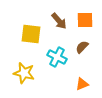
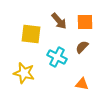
orange square: moved 2 px down
orange triangle: rotated 32 degrees clockwise
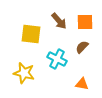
cyan cross: moved 2 px down
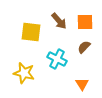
yellow square: moved 2 px up
brown semicircle: moved 2 px right
orange triangle: rotated 48 degrees clockwise
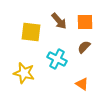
orange triangle: rotated 24 degrees counterclockwise
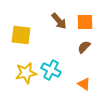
yellow square: moved 10 px left, 3 px down
cyan cross: moved 6 px left, 11 px down
yellow star: moved 2 px right; rotated 25 degrees counterclockwise
orange triangle: moved 2 px right
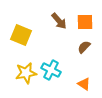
yellow square: rotated 15 degrees clockwise
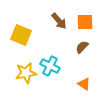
brown semicircle: moved 2 px left
cyan cross: moved 1 px left, 4 px up
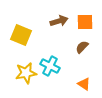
brown arrow: rotated 66 degrees counterclockwise
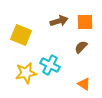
brown semicircle: moved 1 px left
cyan cross: moved 1 px up
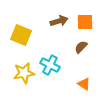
yellow star: moved 2 px left
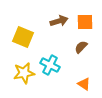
yellow square: moved 2 px right, 2 px down
